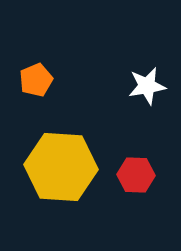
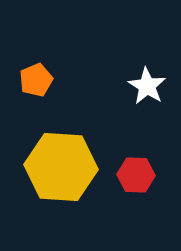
white star: rotated 30 degrees counterclockwise
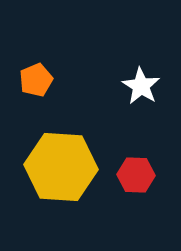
white star: moved 6 px left
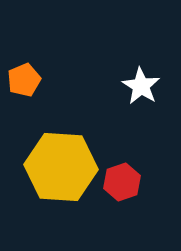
orange pentagon: moved 12 px left
red hexagon: moved 14 px left, 7 px down; rotated 21 degrees counterclockwise
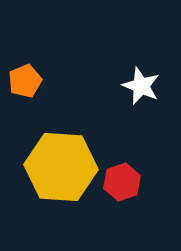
orange pentagon: moved 1 px right, 1 px down
white star: rotated 9 degrees counterclockwise
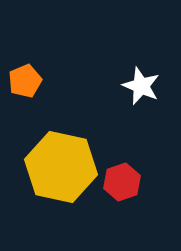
yellow hexagon: rotated 8 degrees clockwise
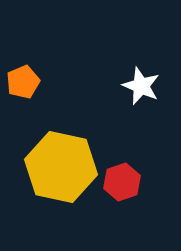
orange pentagon: moved 2 px left, 1 px down
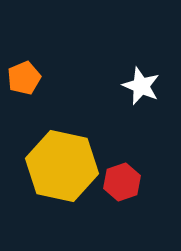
orange pentagon: moved 1 px right, 4 px up
yellow hexagon: moved 1 px right, 1 px up
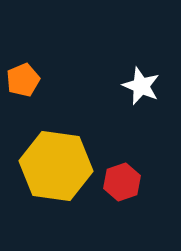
orange pentagon: moved 1 px left, 2 px down
yellow hexagon: moved 6 px left; rotated 4 degrees counterclockwise
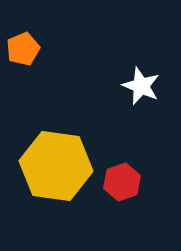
orange pentagon: moved 31 px up
